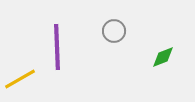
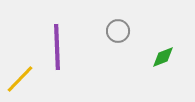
gray circle: moved 4 px right
yellow line: rotated 16 degrees counterclockwise
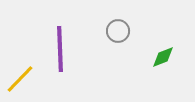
purple line: moved 3 px right, 2 px down
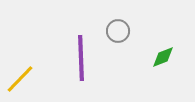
purple line: moved 21 px right, 9 px down
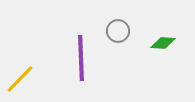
green diamond: moved 14 px up; rotated 25 degrees clockwise
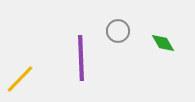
green diamond: rotated 55 degrees clockwise
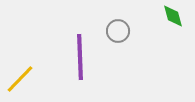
green diamond: moved 10 px right, 27 px up; rotated 15 degrees clockwise
purple line: moved 1 px left, 1 px up
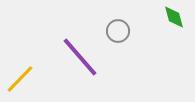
green diamond: moved 1 px right, 1 px down
purple line: rotated 39 degrees counterclockwise
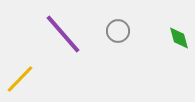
green diamond: moved 5 px right, 21 px down
purple line: moved 17 px left, 23 px up
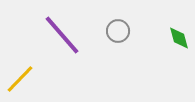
purple line: moved 1 px left, 1 px down
